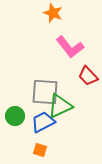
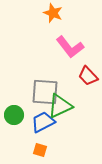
green circle: moved 1 px left, 1 px up
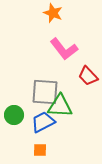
pink L-shape: moved 6 px left, 2 px down
green triangle: rotated 28 degrees clockwise
orange square: rotated 16 degrees counterclockwise
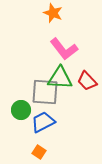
red trapezoid: moved 1 px left, 5 px down
green triangle: moved 28 px up
green circle: moved 7 px right, 5 px up
orange square: moved 1 px left, 2 px down; rotated 32 degrees clockwise
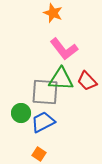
green triangle: moved 1 px right, 1 px down
green circle: moved 3 px down
orange square: moved 2 px down
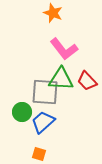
green circle: moved 1 px right, 1 px up
blue trapezoid: rotated 15 degrees counterclockwise
orange square: rotated 16 degrees counterclockwise
